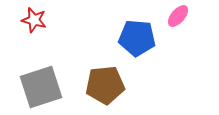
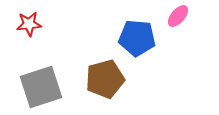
red star: moved 5 px left, 4 px down; rotated 20 degrees counterclockwise
brown pentagon: moved 6 px up; rotated 9 degrees counterclockwise
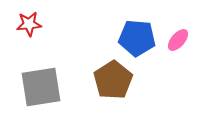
pink ellipse: moved 24 px down
brown pentagon: moved 8 px right, 1 px down; rotated 18 degrees counterclockwise
gray square: rotated 9 degrees clockwise
